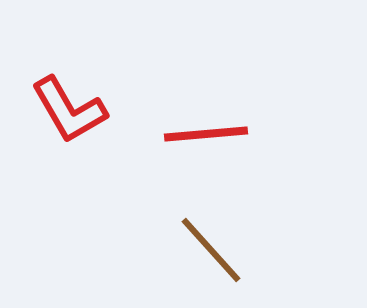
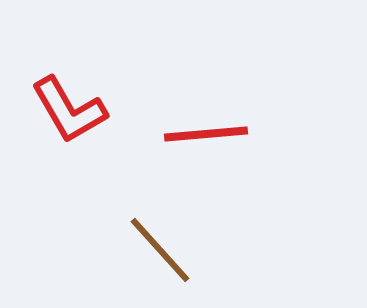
brown line: moved 51 px left
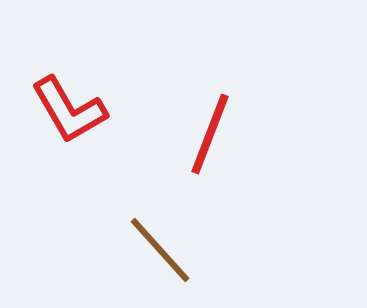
red line: moved 4 px right; rotated 64 degrees counterclockwise
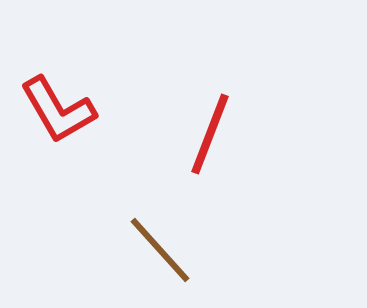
red L-shape: moved 11 px left
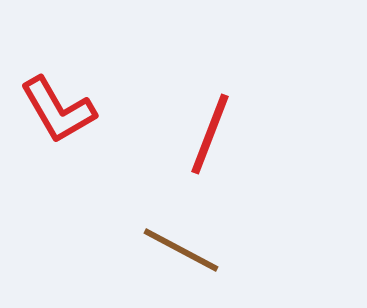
brown line: moved 21 px right; rotated 20 degrees counterclockwise
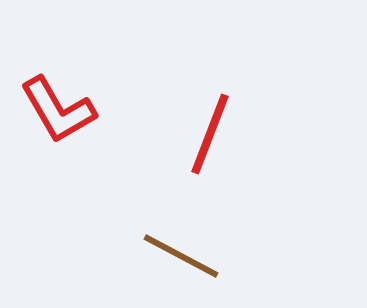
brown line: moved 6 px down
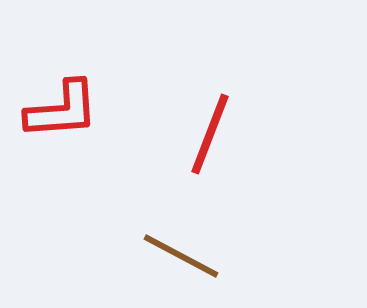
red L-shape: moved 4 px right; rotated 64 degrees counterclockwise
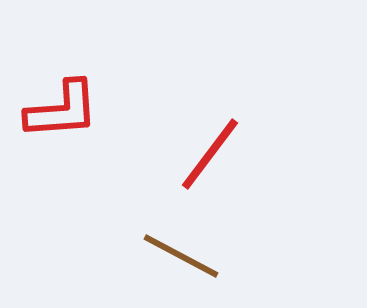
red line: moved 20 px down; rotated 16 degrees clockwise
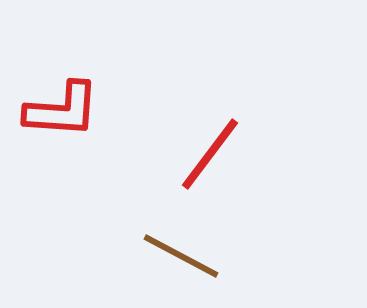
red L-shape: rotated 8 degrees clockwise
